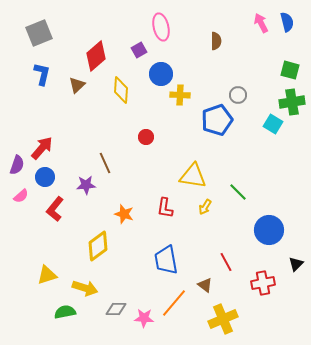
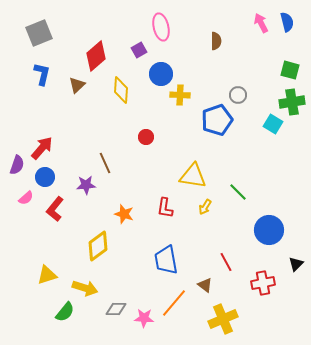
pink semicircle at (21, 196): moved 5 px right, 2 px down
green semicircle at (65, 312): rotated 140 degrees clockwise
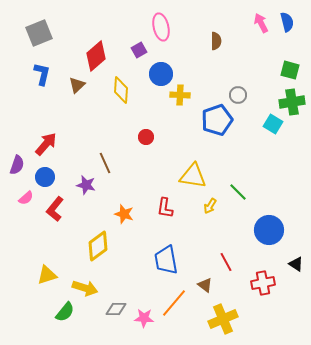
red arrow at (42, 148): moved 4 px right, 4 px up
purple star at (86, 185): rotated 18 degrees clockwise
yellow arrow at (205, 207): moved 5 px right, 1 px up
black triangle at (296, 264): rotated 42 degrees counterclockwise
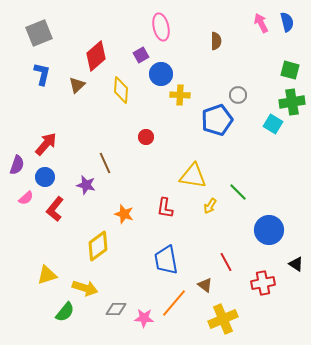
purple square at (139, 50): moved 2 px right, 5 px down
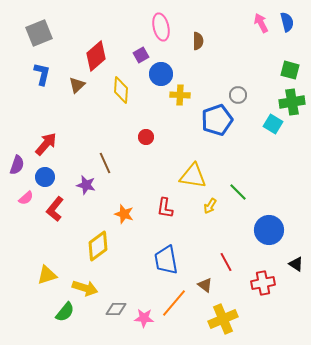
brown semicircle at (216, 41): moved 18 px left
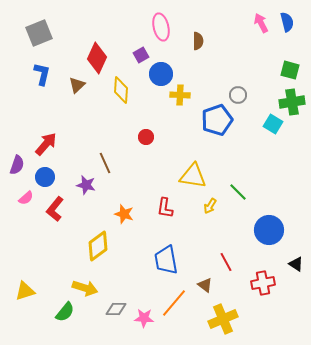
red diamond at (96, 56): moved 1 px right, 2 px down; rotated 24 degrees counterclockwise
yellow triangle at (47, 275): moved 22 px left, 16 px down
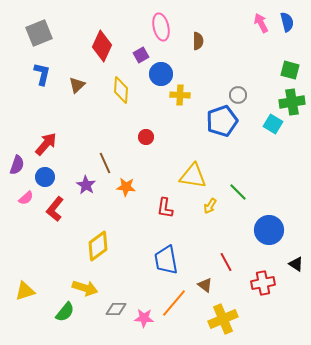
red diamond at (97, 58): moved 5 px right, 12 px up
blue pentagon at (217, 120): moved 5 px right, 1 px down
purple star at (86, 185): rotated 18 degrees clockwise
orange star at (124, 214): moved 2 px right, 27 px up; rotated 12 degrees counterclockwise
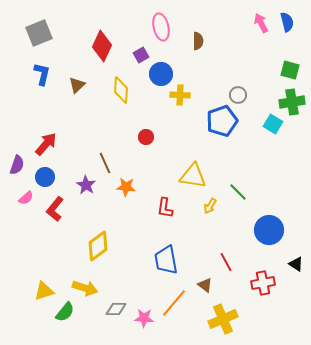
yellow triangle at (25, 291): moved 19 px right
